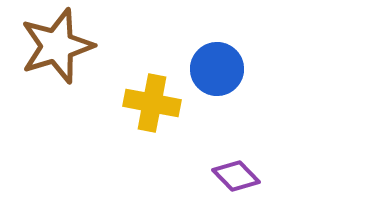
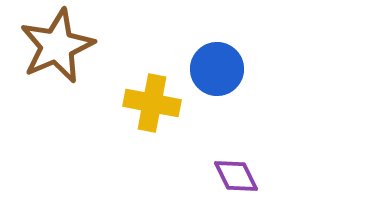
brown star: rotated 6 degrees counterclockwise
purple diamond: rotated 18 degrees clockwise
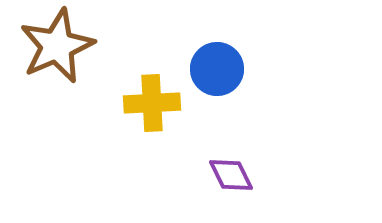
yellow cross: rotated 14 degrees counterclockwise
purple diamond: moved 5 px left, 1 px up
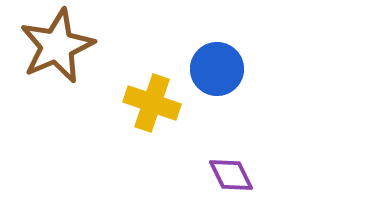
yellow cross: rotated 22 degrees clockwise
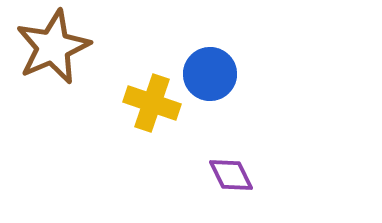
brown star: moved 4 px left, 1 px down
blue circle: moved 7 px left, 5 px down
